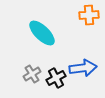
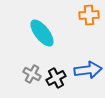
cyan ellipse: rotated 8 degrees clockwise
blue arrow: moved 5 px right, 2 px down
gray cross: rotated 30 degrees counterclockwise
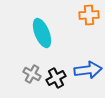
cyan ellipse: rotated 16 degrees clockwise
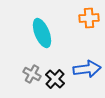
orange cross: moved 3 px down
blue arrow: moved 1 px left, 1 px up
black cross: moved 1 px left, 1 px down; rotated 18 degrees counterclockwise
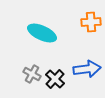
orange cross: moved 2 px right, 4 px down
cyan ellipse: rotated 44 degrees counterclockwise
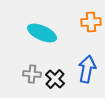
blue arrow: rotated 72 degrees counterclockwise
gray cross: rotated 24 degrees counterclockwise
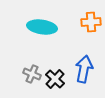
cyan ellipse: moved 6 px up; rotated 16 degrees counterclockwise
blue arrow: moved 3 px left
gray cross: rotated 18 degrees clockwise
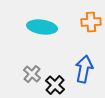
gray cross: rotated 18 degrees clockwise
black cross: moved 6 px down
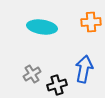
gray cross: rotated 18 degrees clockwise
black cross: moved 2 px right; rotated 30 degrees clockwise
